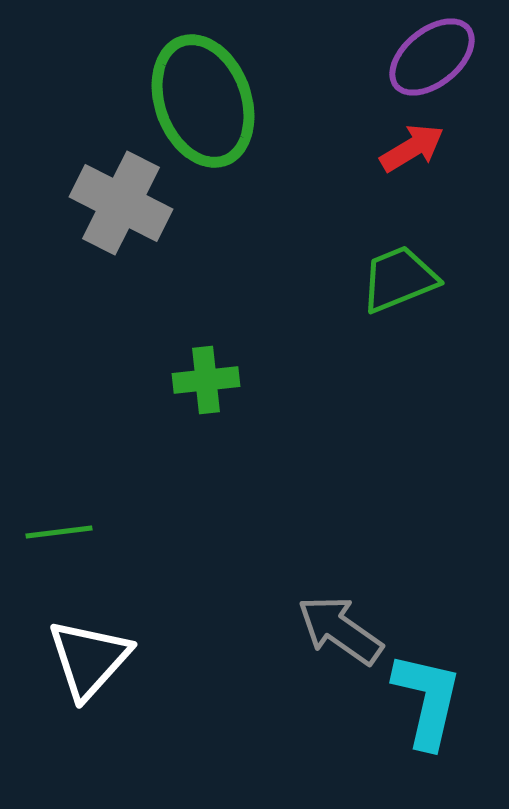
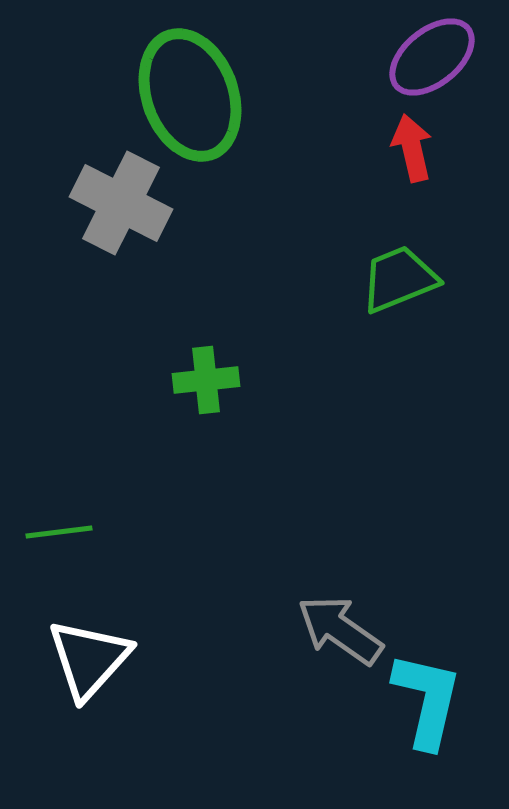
green ellipse: moved 13 px left, 6 px up
red arrow: rotated 72 degrees counterclockwise
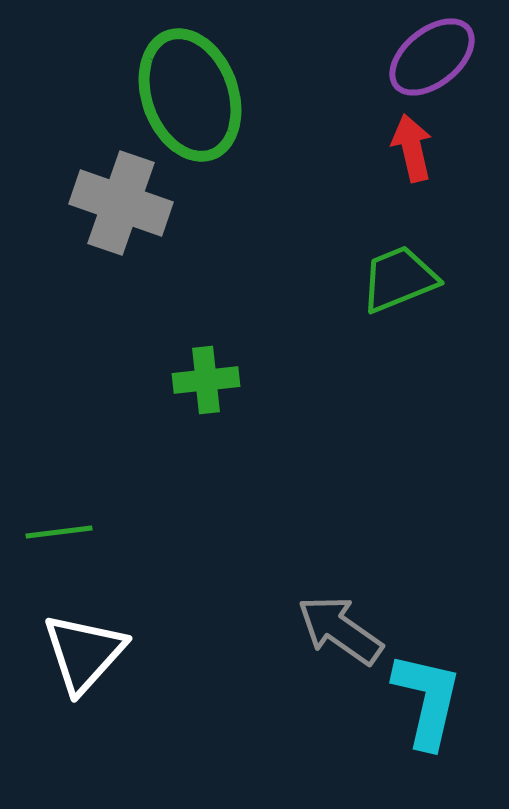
gray cross: rotated 8 degrees counterclockwise
white triangle: moved 5 px left, 6 px up
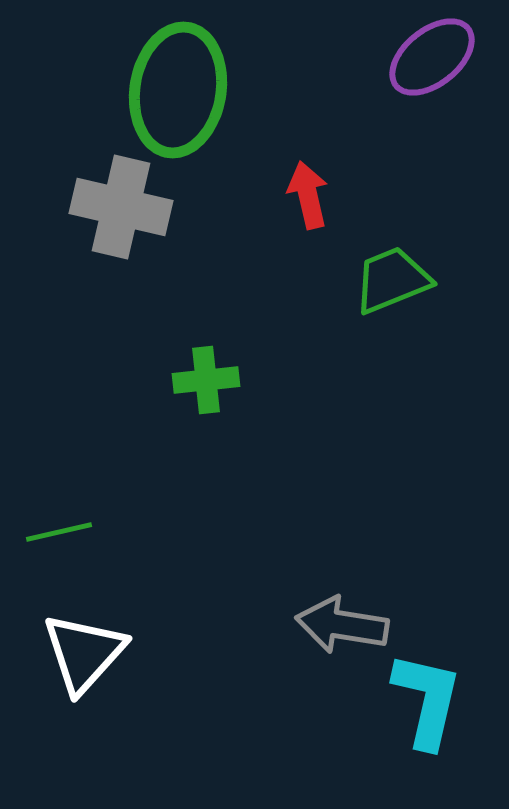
green ellipse: moved 12 px left, 5 px up; rotated 29 degrees clockwise
red arrow: moved 104 px left, 47 px down
gray cross: moved 4 px down; rotated 6 degrees counterclockwise
green trapezoid: moved 7 px left, 1 px down
green line: rotated 6 degrees counterclockwise
gray arrow: moved 2 px right, 5 px up; rotated 26 degrees counterclockwise
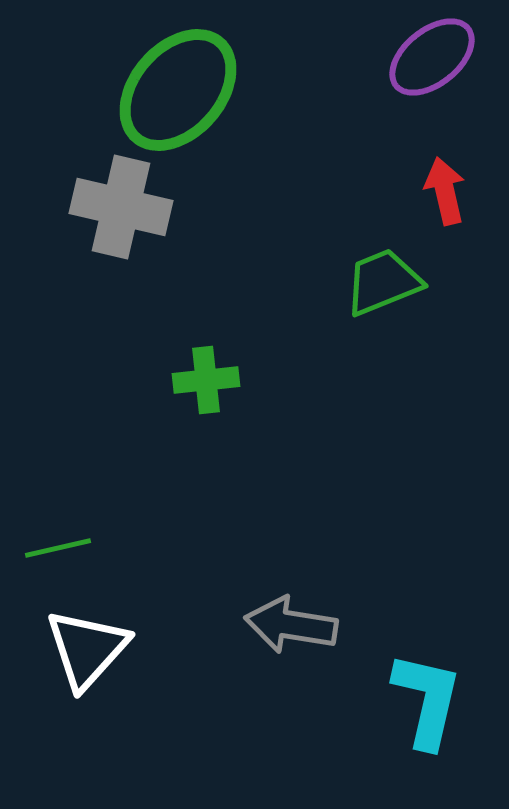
green ellipse: rotated 32 degrees clockwise
red arrow: moved 137 px right, 4 px up
green trapezoid: moved 9 px left, 2 px down
green line: moved 1 px left, 16 px down
gray arrow: moved 51 px left
white triangle: moved 3 px right, 4 px up
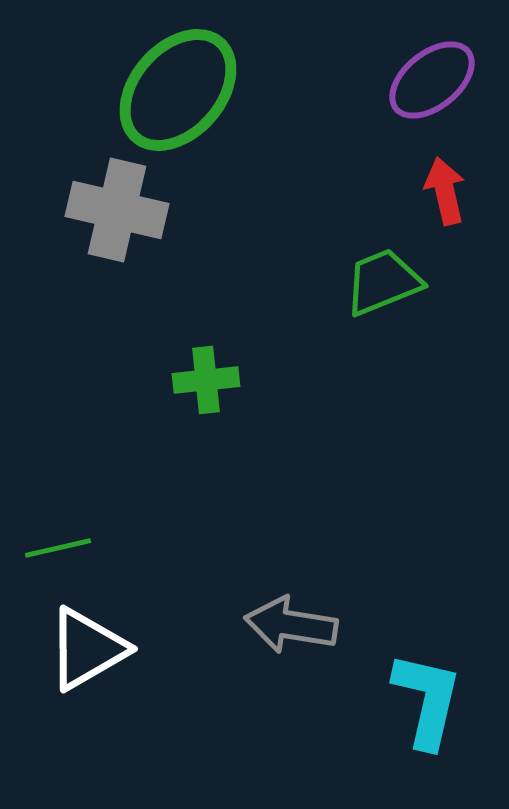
purple ellipse: moved 23 px down
gray cross: moved 4 px left, 3 px down
white triangle: rotated 18 degrees clockwise
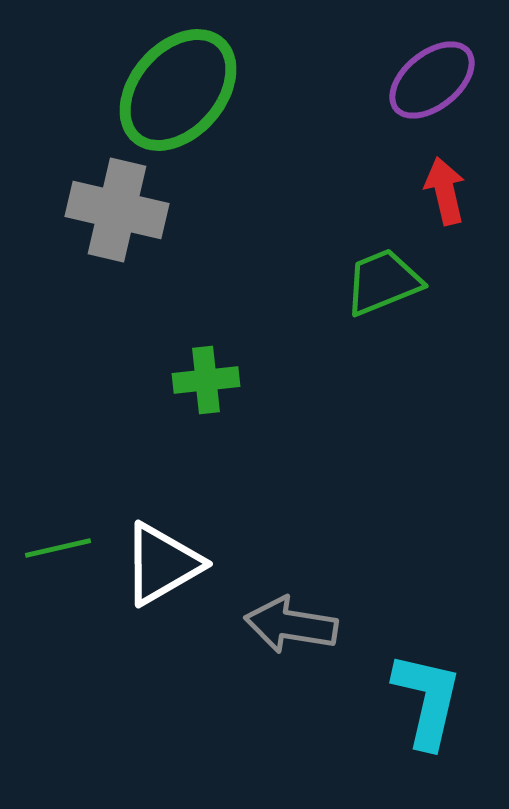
white triangle: moved 75 px right, 85 px up
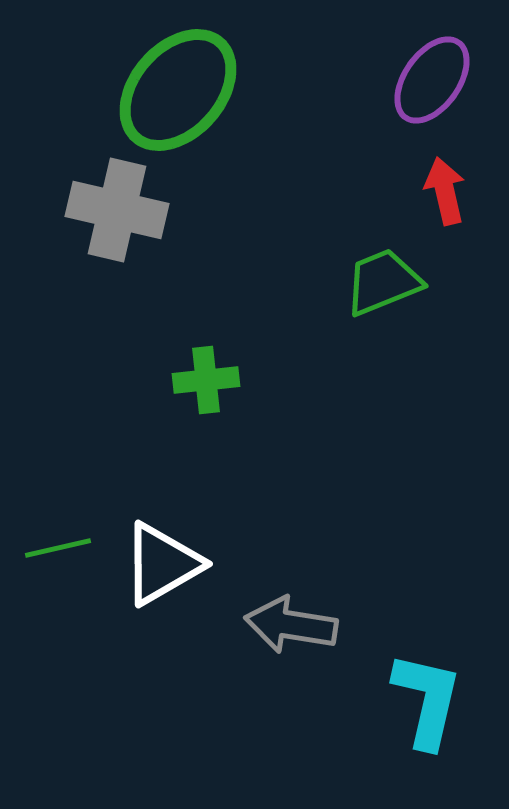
purple ellipse: rotated 16 degrees counterclockwise
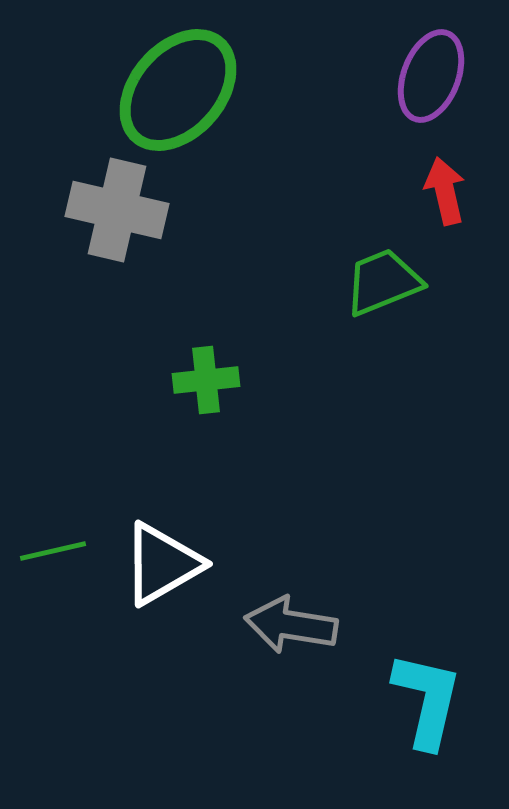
purple ellipse: moved 1 px left, 4 px up; rotated 14 degrees counterclockwise
green line: moved 5 px left, 3 px down
